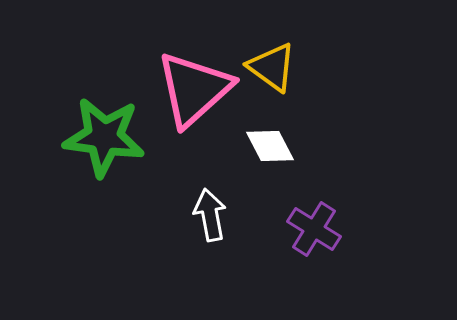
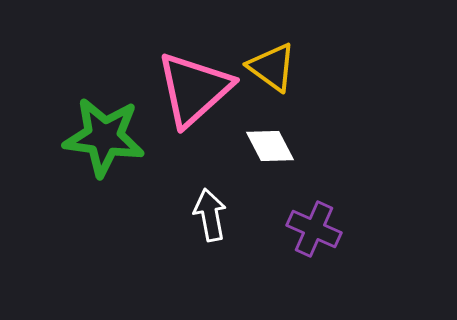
purple cross: rotated 8 degrees counterclockwise
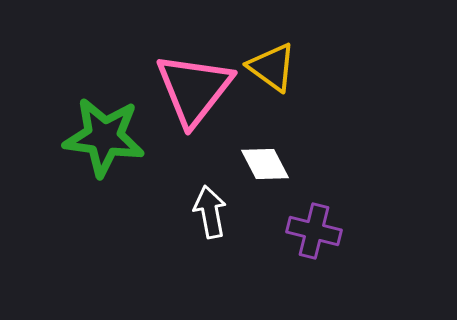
pink triangle: rotated 10 degrees counterclockwise
white diamond: moved 5 px left, 18 px down
white arrow: moved 3 px up
purple cross: moved 2 px down; rotated 10 degrees counterclockwise
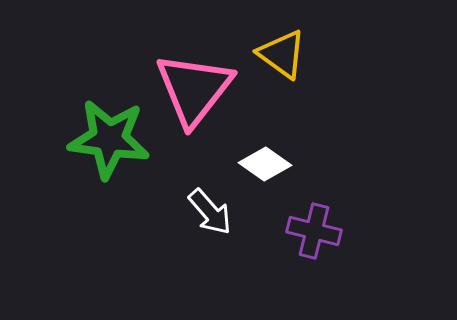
yellow triangle: moved 10 px right, 13 px up
green star: moved 5 px right, 2 px down
white diamond: rotated 27 degrees counterclockwise
white arrow: rotated 150 degrees clockwise
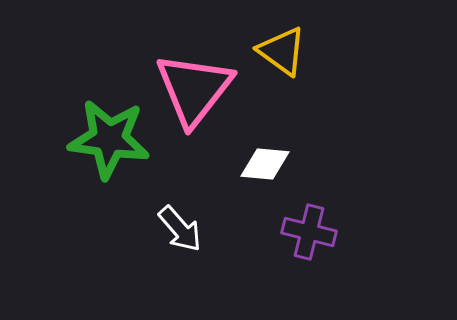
yellow triangle: moved 3 px up
white diamond: rotated 30 degrees counterclockwise
white arrow: moved 30 px left, 17 px down
purple cross: moved 5 px left, 1 px down
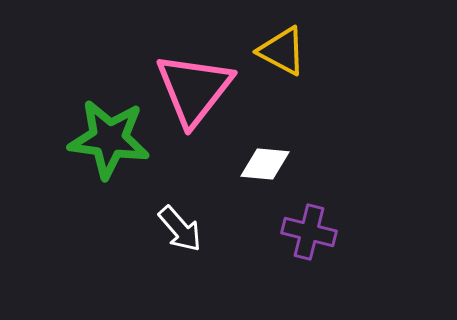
yellow triangle: rotated 8 degrees counterclockwise
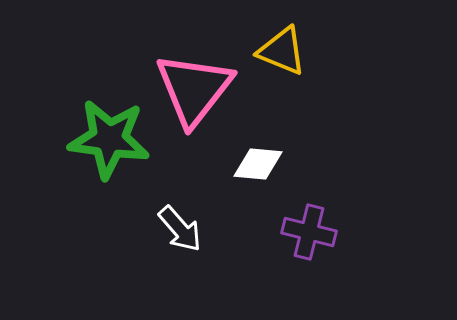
yellow triangle: rotated 6 degrees counterclockwise
white diamond: moved 7 px left
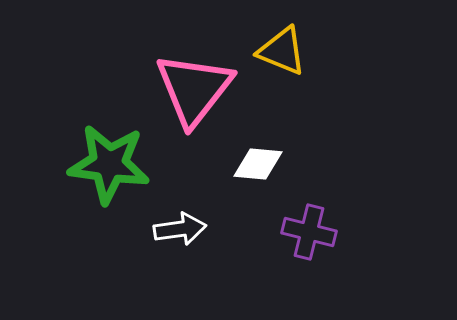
green star: moved 25 px down
white arrow: rotated 57 degrees counterclockwise
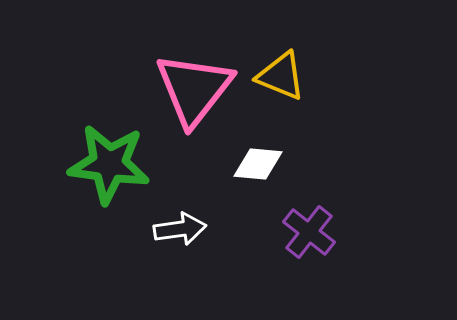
yellow triangle: moved 1 px left, 25 px down
purple cross: rotated 24 degrees clockwise
